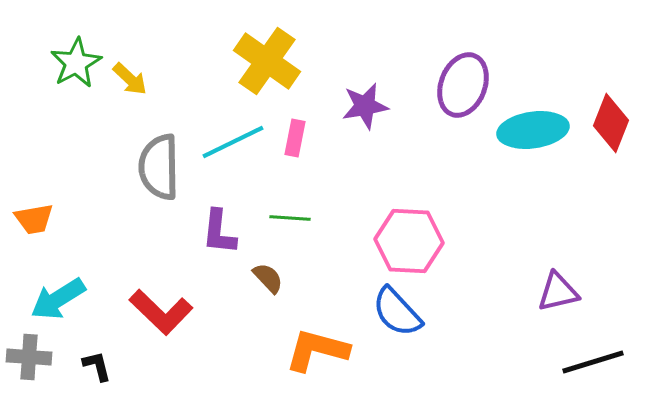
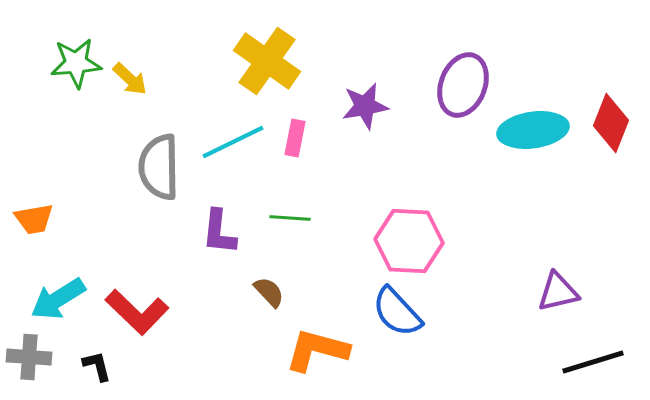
green star: rotated 24 degrees clockwise
brown semicircle: moved 1 px right, 14 px down
red L-shape: moved 24 px left
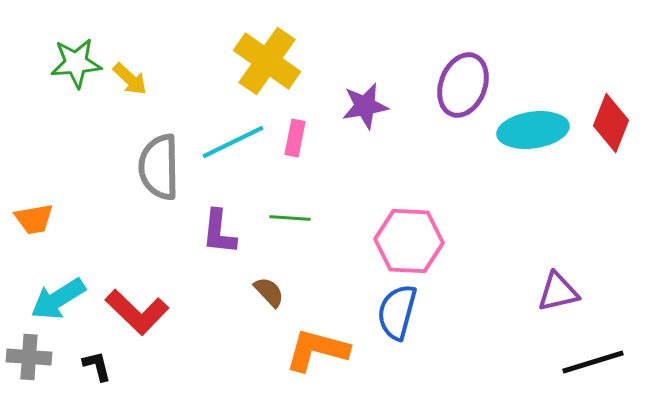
blue semicircle: rotated 58 degrees clockwise
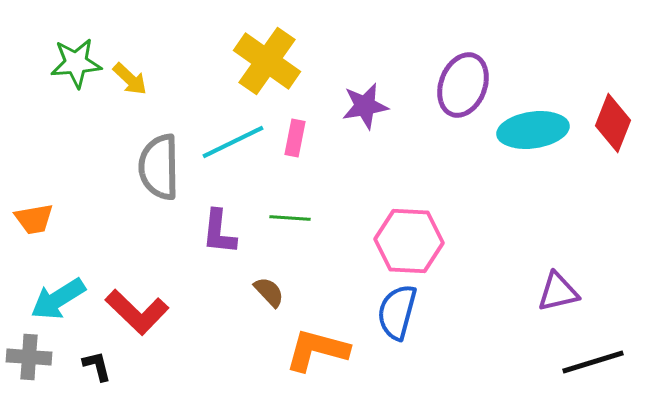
red diamond: moved 2 px right
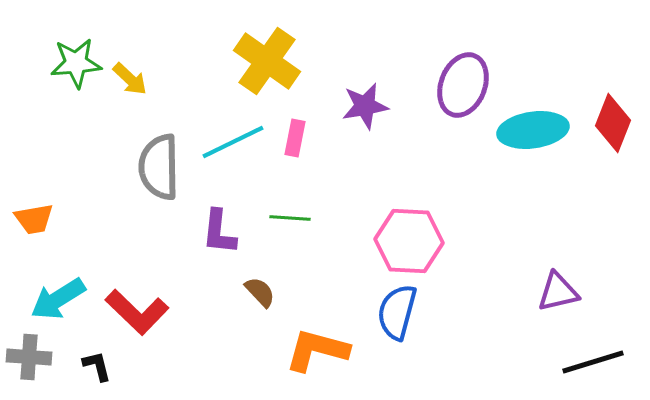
brown semicircle: moved 9 px left
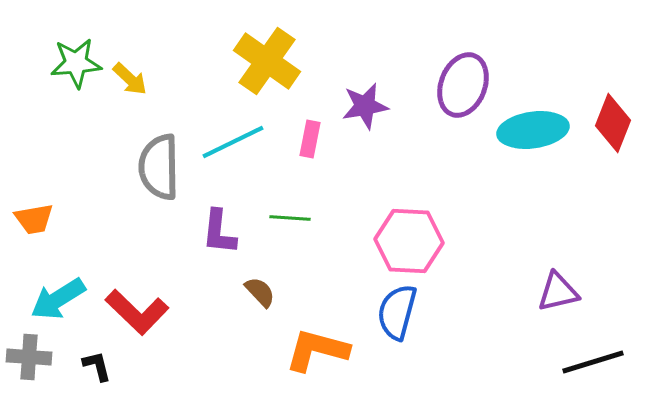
pink rectangle: moved 15 px right, 1 px down
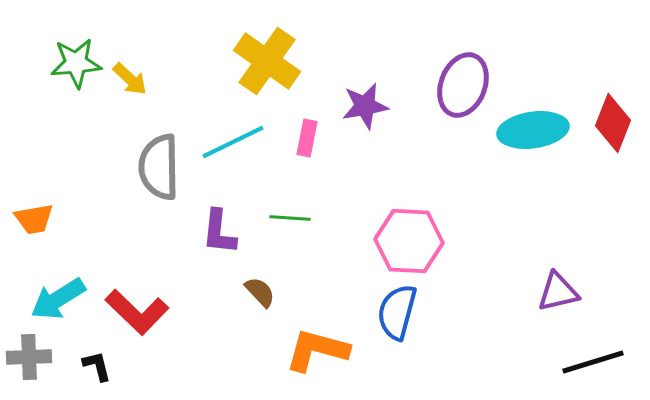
pink rectangle: moved 3 px left, 1 px up
gray cross: rotated 6 degrees counterclockwise
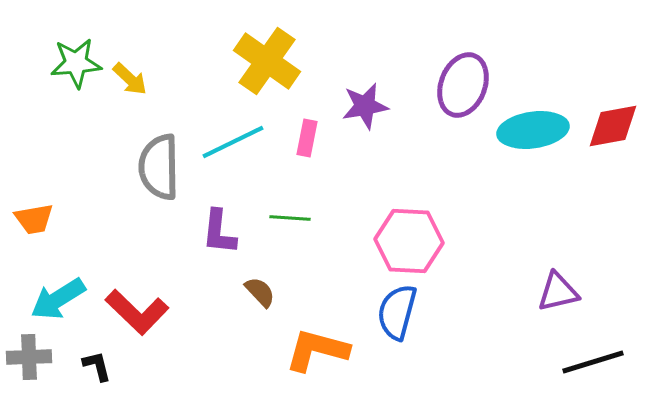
red diamond: moved 3 px down; rotated 58 degrees clockwise
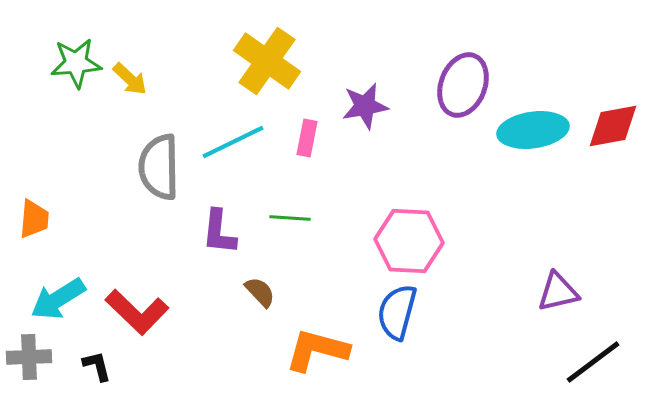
orange trapezoid: rotated 75 degrees counterclockwise
black line: rotated 20 degrees counterclockwise
